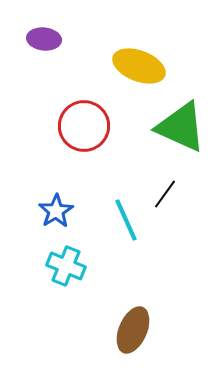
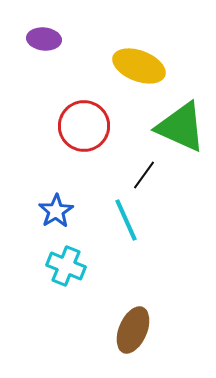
black line: moved 21 px left, 19 px up
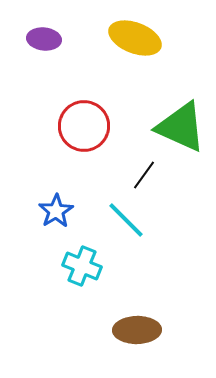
yellow ellipse: moved 4 px left, 28 px up
cyan line: rotated 21 degrees counterclockwise
cyan cross: moved 16 px right
brown ellipse: moved 4 px right; rotated 66 degrees clockwise
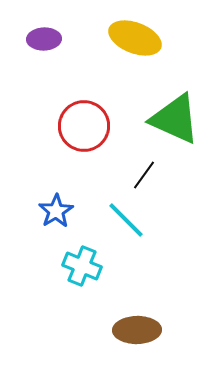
purple ellipse: rotated 8 degrees counterclockwise
green triangle: moved 6 px left, 8 px up
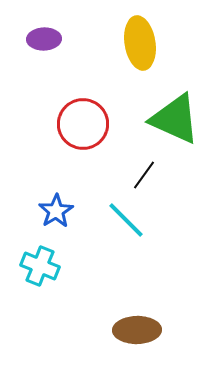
yellow ellipse: moved 5 px right, 5 px down; rotated 60 degrees clockwise
red circle: moved 1 px left, 2 px up
cyan cross: moved 42 px left
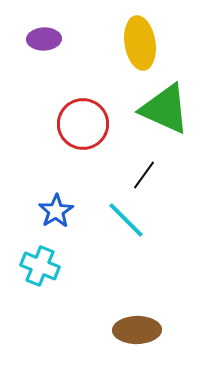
green triangle: moved 10 px left, 10 px up
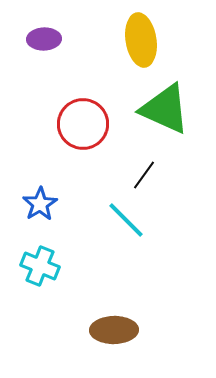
yellow ellipse: moved 1 px right, 3 px up
blue star: moved 16 px left, 7 px up
brown ellipse: moved 23 px left
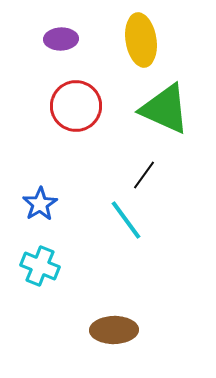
purple ellipse: moved 17 px right
red circle: moved 7 px left, 18 px up
cyan line: rotated 9 degrees clockwise
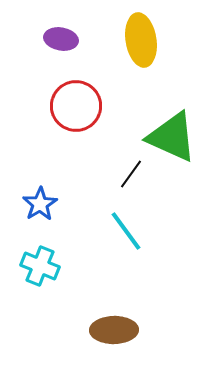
purple ellipse: rotated 12 degrees clockwise
green triangle: moved 7 px right, 28 px down
black line: moved 13 px left, 1 px up
cyan line: moved 11 px down
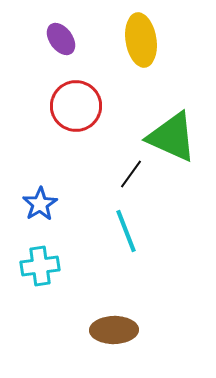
purple ellipse: rotated 44 degrees clockwise
cyan line: rotated 15 degrees clockwise
cyan cross: rotated 30 degrees counterclockwise
